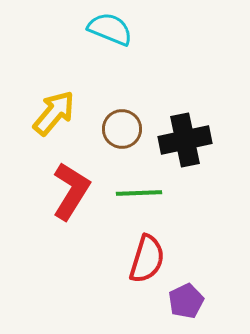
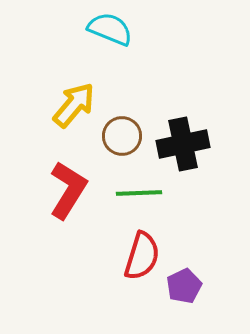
yellow arrow: moved 20 px right, 8 px up
brown circle: moved 7 px down
black cross: moved 2 px left, 4 px down
red L-shape: moved 3 px left, 1 px up
red semicircle: moved 5 px left, 3 px up
purple pentagon: moved 2 px left, 15 px up
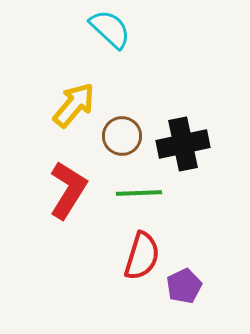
cyan semicircle: rotated 21 degrees clockwise
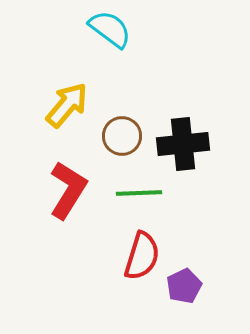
cyan semicircle: rotated 6 degrees counterclockwise
yellow arrow: moved 7 px left
black cross: rotated 6 degrees clockwise
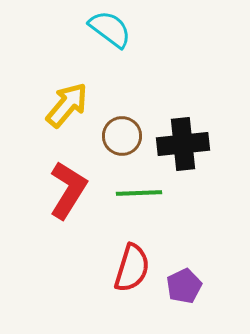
red semicircle: moved 10 px left, 12 px down
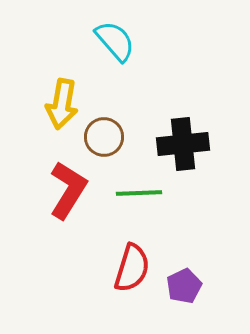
cyan semicircle: moved 5 px right, 12 px down; rotated 12 degrees clockwise
yellow arrow: moved 5 px left, 1 px up; rotated 150 degrees clockwise
brown circle: moved 18 px left, 1 px down
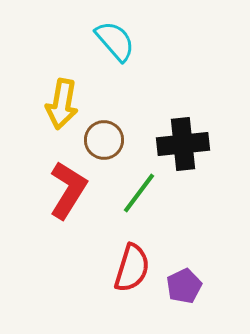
brown circle: moved 3 px down
green line: rotated 51 degrees counterclockwise
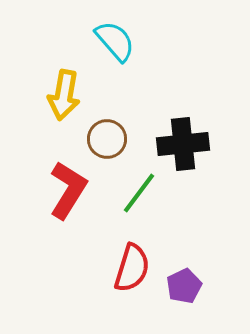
yellow arrow: moved 2 px right, 9 px up
brown circle: moved 3 px right, 1 px up
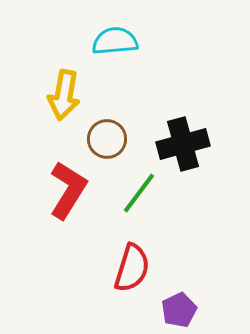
cyan semicircle: rotated 54 degrees counterclockwise
black cross: rotated 9 degrees counterclockwise
purple pentagon: moved 5 px left, 24 px down
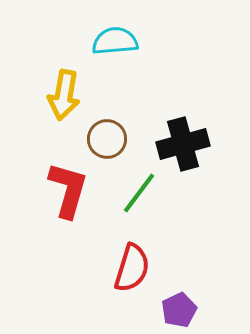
red L-shape: rotated 16 degrees counterclockwise
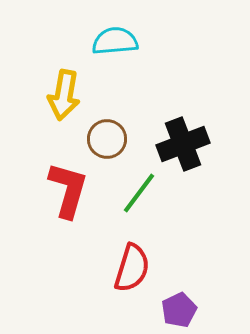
black cross: rotated 6 degrees counterclockwise
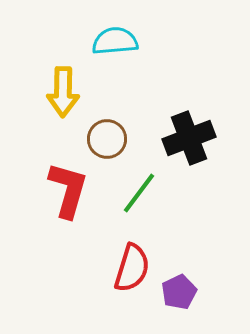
yellow arrow: moved 1 px left, 3 px up; rotated 9 degrees counterclockwise
black cross: moved 6 px right, 6 px up
purple pentagon: moved 18 px up
